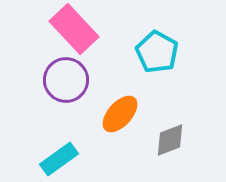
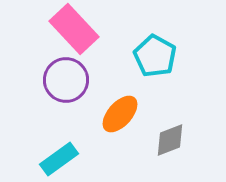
cyan pentagon: moved 2 px left, 4 px down
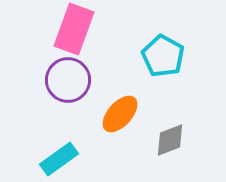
pink rectangle: rotated 63 degrees clockwise
cyan pentagon: moved 8 px right
purple circle: moved 2 px right
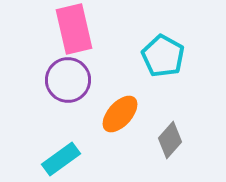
pink rectangle: rotated 33 degrees counterclockwise
gray diamond: rotated 27 degrees counterclockwise
cyan rectangle: moved 2 px right
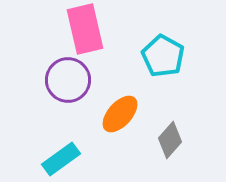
pink rectangle: moved 11 px right
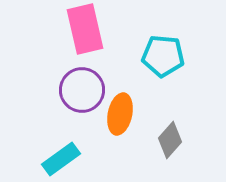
cyan pentagon: rotated 24 degrees counterclockwise
purple circle: moved 14 px right, 10 px down
orange ellipse: rotated 30 degrees counterclockwise
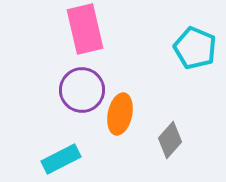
cyan pentagon: moved 32 px right, 8 px up; rotated 18 degrees clockwise
cyan rectangle: rotated 9 degrees clockwise
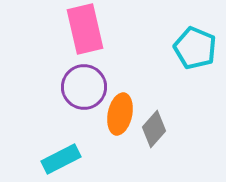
purple circle: moved 2 px right, 3 px up
gray diamond: moved 16 px left, 11 px up
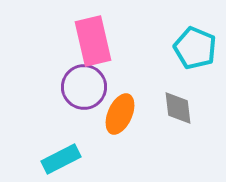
pink rectangle: moved 8 px right, 12 px down
orange ellipse: rotated 12 degrees clockwise
gray diamond: moved 24 px right, 21 px up; rotated 48 degrees counterclockwise
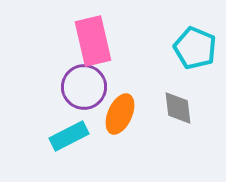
cyan rectangle: moved 8 px right, 23 px up
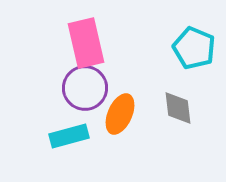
pink rectangle: moved 7 px left, 2 px down
cyan pentagon: moved 1 px left
purple circle: moved 1 px right, 1 px down
cyan rectangle: rotated 12 degrees clockwise
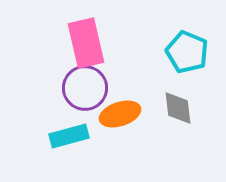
cyan pentagon: moved 7 px left, 4 px down
orange ellipse: rotated 48 degrees clockwise
